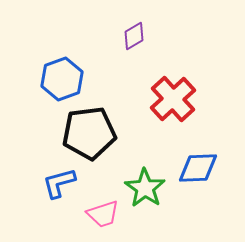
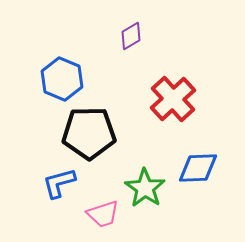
purple diamond: moved 3 px left
blue hexagon: rotated 18 degrees counterclockwise
black pentagon: rotated 6 degrees clockwise
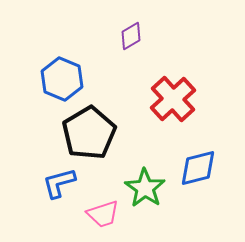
black pentagon: rotated 30 degrees counterclockwise
blue diamond: rotated 12 degrees counterclockwise
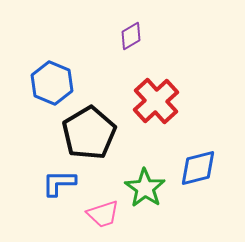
blue hexagon: moved 10 px left, 4 px down
red cross: moved 17 px left, 2 px down
blue L-shape: rotated 15 degrees clockwise
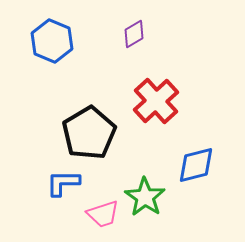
purple diamond: moved 3 px right, 2 px up
blue hexagon: moved 42 px up
blue diamond: moved 2 px left, 3 px up
blue L-shape: moved 4 px right
green star: moved 9 px down
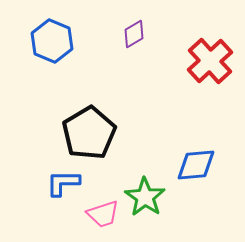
red cross: moved 54 px right, 40 px up
blue diamond: rotated 9 degrees clockwise
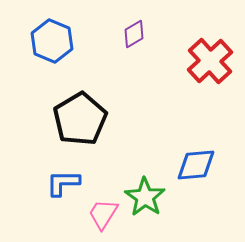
black pentagon: moved 9 px left, 14 px up
pink trapezoid: rotated 140 degrees clockwise
